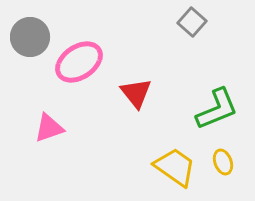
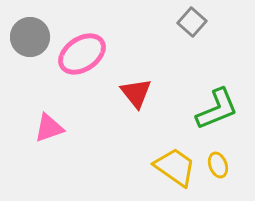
pink ellipse: moved 3 px right, 8 px up
yellow ellipse: moved 5 px left, 3 px down
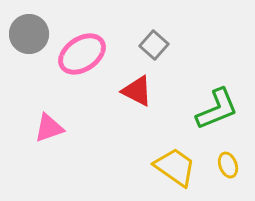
gray square: moved 38 px left, 23 px down
gray circle: moved 1 px left, 3 px up
red triangle: moved 1 px right, 2 px up; rotated 24 degrees counterclockwise
yellow ellipse: moved 10 px right
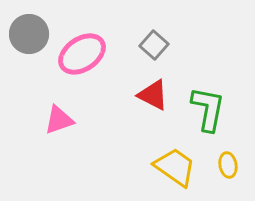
red triangle: moved 16 px right, 4 px down
green L-shape: moved 9 px left; rotated 57 degrees counterclockwise
pink triangle: moved 10 px right, 8 px up
yellow ellipse: rotated 10 degrees clockwise
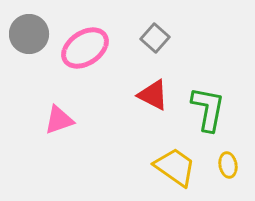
gray square: moved 1 px right, 7 px up
pink ellipse: moved 3 px right, 6 px up
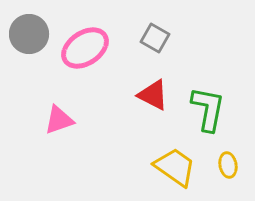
gray square: rotated 12 degrees counterclockwise
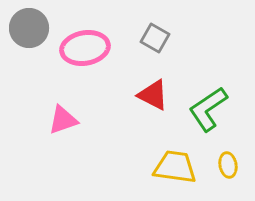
gray circle: moved 6 px up
pink ellipse: rotated 24 degrees clockwise
green L-shape: rotated 135 degrees counterclockwise
pink triangle: moved 4 px right
yellow trapezoid: rotated 27 degrees counterclockwise
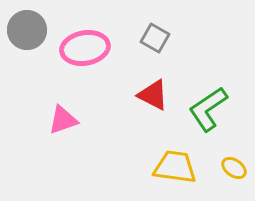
gray circle: moved 2 px left, 2 px down
yellow ellipse: moved 6 px right, 3 px down; rotated 45 degrees counterclockwise
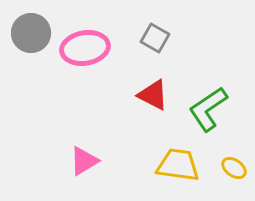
gray circle: moved 4 px right, 3 px down
pink triangle: moved 21 px right, 41 px down; rotated 12 degrees counterclockwise
yellow trapezoid: moved 3 px right, 2 px up
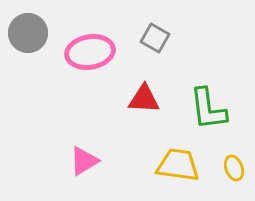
gray circle: moved 3 px left
pink ellipse: moved 5 px right, 4 px down
red triangle: moved 9 px left, 4 px down; rotated 24 degrees counterclockwise
green L-shape: rotated 63 degrees counterclockwise
yellow ellipse: rotated 35 degrees clockwise
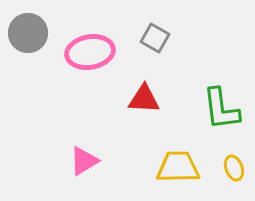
green L-shape: moved 13 px right
yellow trapezoid: moved 2 px down; rotated 9 degrees counterclockwise
